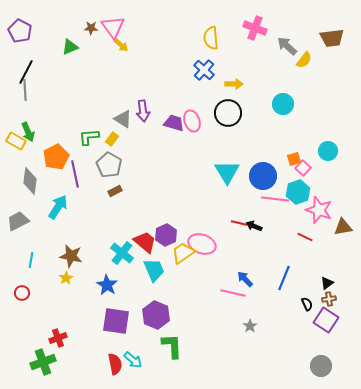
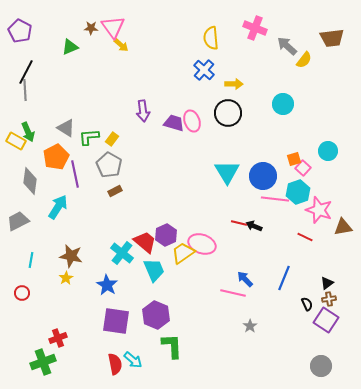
gray triangle at (123, 119): moved 57 px left, 9 px down
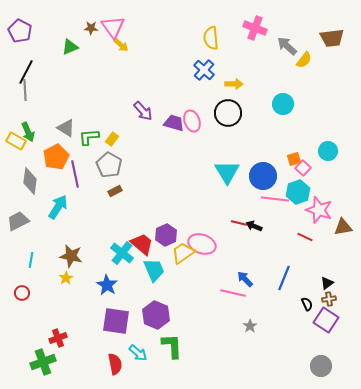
purple arrow at (143, 111): rotated 35 degrees counterclockwise
red trapezoid at (145, 242): moved 3 px left, 2 px down
cyan arrow at (133, 360): moved 5 px right, 7 px up
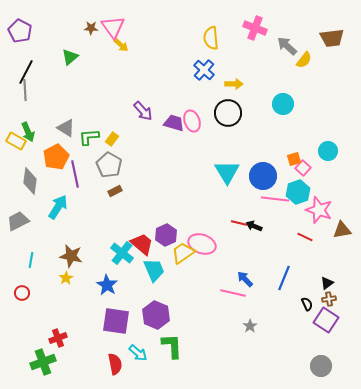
green triangle at (70, 47): moved 10 px down; rotated 18 degrees counterclockwise
brown triangle at (343, 227): moved 1 px left, 3 px down
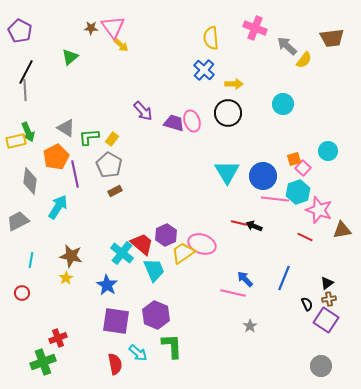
yellow rectangle at (16, 141): rotated 42 degrees counterclockwise
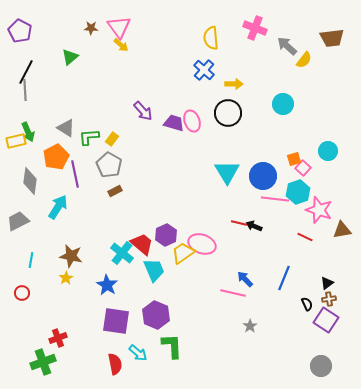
pink triangle at (113, 27): moved 6 px right
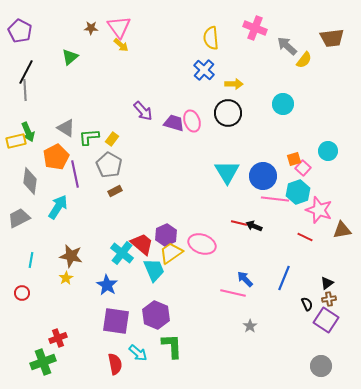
gray trapezoid at (18, 221): moved 1 px right, 3 px up
yellow trapezoid at (183, 253): moved 12 px left
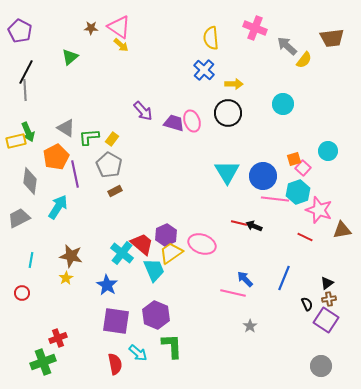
pink triangle at (119, 27): rotated 20 degrees counterclockwise
